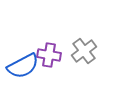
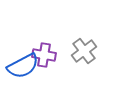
purple cross: moved 5 px left
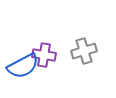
gray cross: rotated 20 degrees clockwise
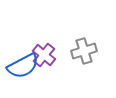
purple cross: rotated 30 degrees clockwise
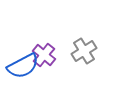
gray cross: rotated 15 degrees counterclockwise
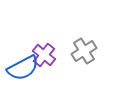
blue semicircle: moved 2 px down
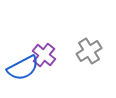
gray cross: moved 5 px right
